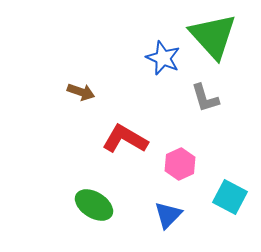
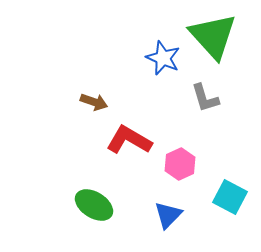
brown arrow: moved 13 px right, 10 px down
red L-shape: moved 4 px right, 1 px down
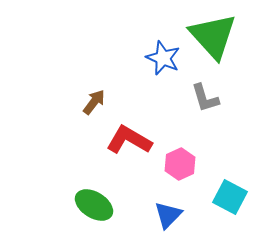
brown arrow: rotated 72 degrees counterclockwise
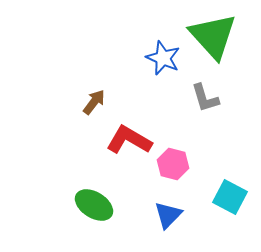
pink hexagon: moved 7 px left; rotated 20 degrees counterclockwise
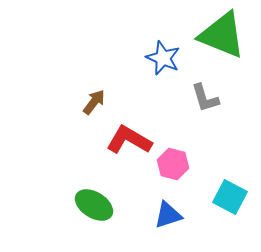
green triangle: moved 9 px right, 1 px up; rotated 26 degrees counterclockwise
blue triangle: rotated 28 degrees clockwise
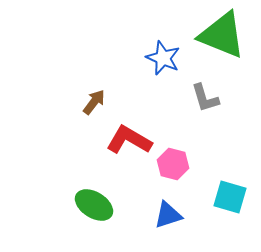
cyan square: rotated 12 degrees counterclockwise
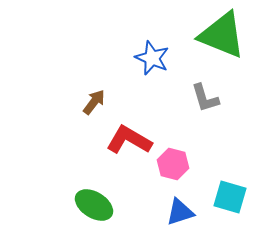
blue star: moved 11 px left
blue triangle: moved 12 px right, 3 px up
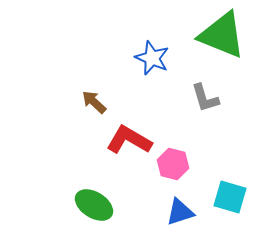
brown arrow: rotated 84 degrees counterclockwise
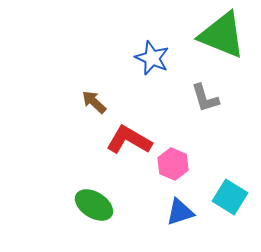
pink hexagon: rotated 8 degrees clockwise
cyan square: rotated 16 degrees clockwise
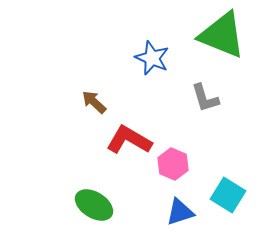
cyan square: moved 2 px left, 2 px up
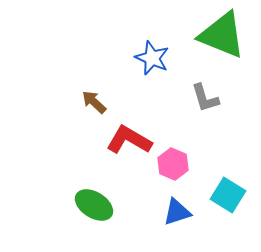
blue triangle: moved 3 px left
